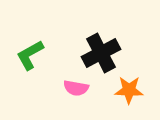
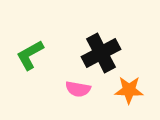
pink semicircle: moved 2 px right, 1 px down
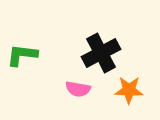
green L-shape: moved 8 px left; rotated 36 degrees clockwise
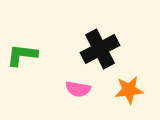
black cross: moved 1 px left, 4 px up
orange star: rotated 8 degrees counterclockwise
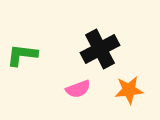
pink semicircle: rotated 30 degrees counterclockwise
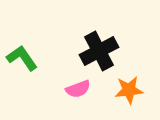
black cross: moved 1 px left, 2 px down
green L-shape: moved 3 px down; rotated 48 degrees clockwise
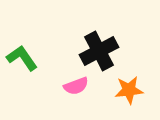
pink semicircle: moved 2 px left, 3 px up
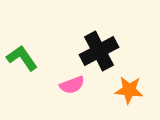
pink semicircle: moved 4 px left, 1 px up
orange star: rotated 12 degrees clockwise
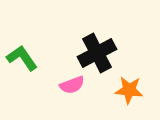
black cross: moved 2 px left, 2 px down
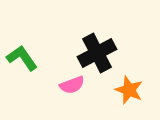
orange star: rotated 16 degrees clockwise
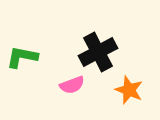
black cross: moved 1 px right, 1 px up
green L-shape: moved 1 px up; rotated 44 degrees counterclockwise
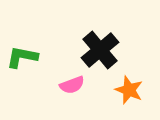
black cross: moved 2 px right, 2 px up; rotated 12 degrees counterclockwise
